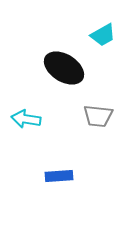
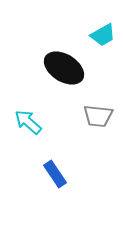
cyan arrow: moved 2 px right, 3 px down; rotated 32 degrees clockwise
blue rectangle: moved 4 px left, 2 px up; rotated 60 degrees clockwise
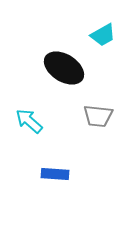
cyan arrow: moved 1 px right, 1 px up
blue rectangle: rotated 52 degrees counterclockwise
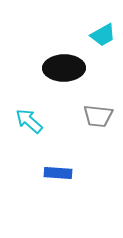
black ellipse: rotated 33 degrees counterclockwise
blue rectangle: moved 3 px right, 1 px up
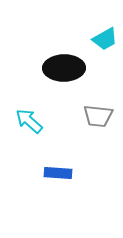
cyan trapezoid: moved 2 px right, 4 px down
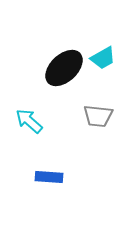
cyan trapezoid: moved 2 px left, 19 px down
black ellipse: rotated 42 degrees counterclockwise
blue rectangle: moved 9 px left, 4 px down
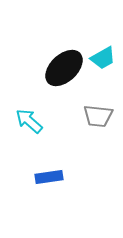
blue rectangle: rotated 12 degrees counterclockwise
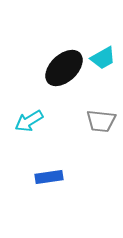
gray trapezoid: moved 3 px right, 5 px down
cyan arrow: rotated 72 degrees counterclockwise
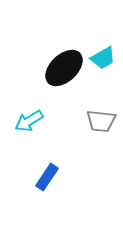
blue rectangle: moved 2 px left; rotated 48 degrees counterclockwise
